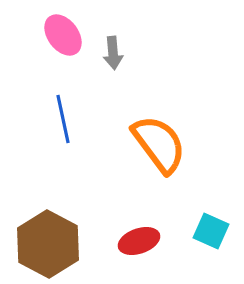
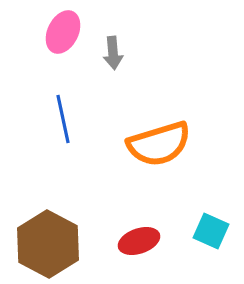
pink ellipse: moved 3 px up; rotated 63 degrees clockwise
orange semicircle: rotated 110 degrees clockwise
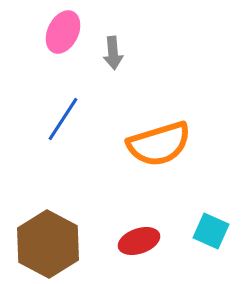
blue line: rotated 45 degrees clockwise
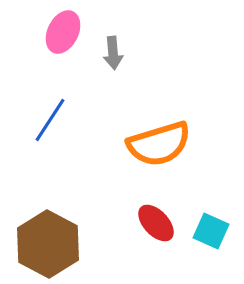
blue line: moved 13 px left, 1 px down
red ellipse: moved 17 px right, 18 px up; rotated 66 degrees clockwise
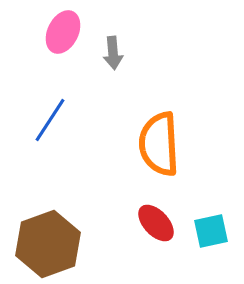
orange semicircle: rotated 104 degrees clockwise
cyan square: rotated 36 degrees counterclockwise
brown hexagon: rotated 12 degrees clockwise
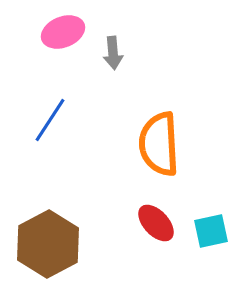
pink ellipse: rotated 42 degrees clockwise
brown hexagon: rotated 8 degrees counterclockwise
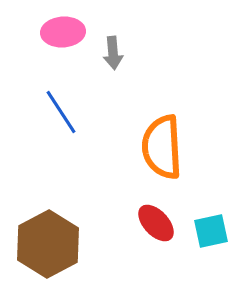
pink ellipse: rotated 18 degrees clockwise
blue line: moved 11 px right, 8 px up; rotated 66 degrees counterclockwise
orange semicircle: moved 3 px right, 3 px down
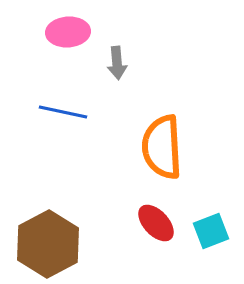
pink ellipse: moved 5 px right
gray arrow: moved 4 px right, 10 px down
blue line: moved 2 px right; rotated 45 degrees counterclockwise
cyan square: rotated 9 degrees counterclockwise
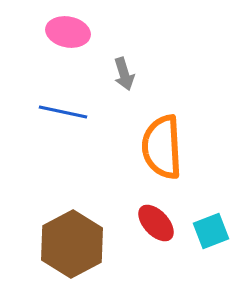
pink ellipse: rotated 15 degrees clockwise
gray arrow: moved 7 px right, 11 px down; rotated 12 degrees counterclockwise
brown hexagon: moved 24 px right
